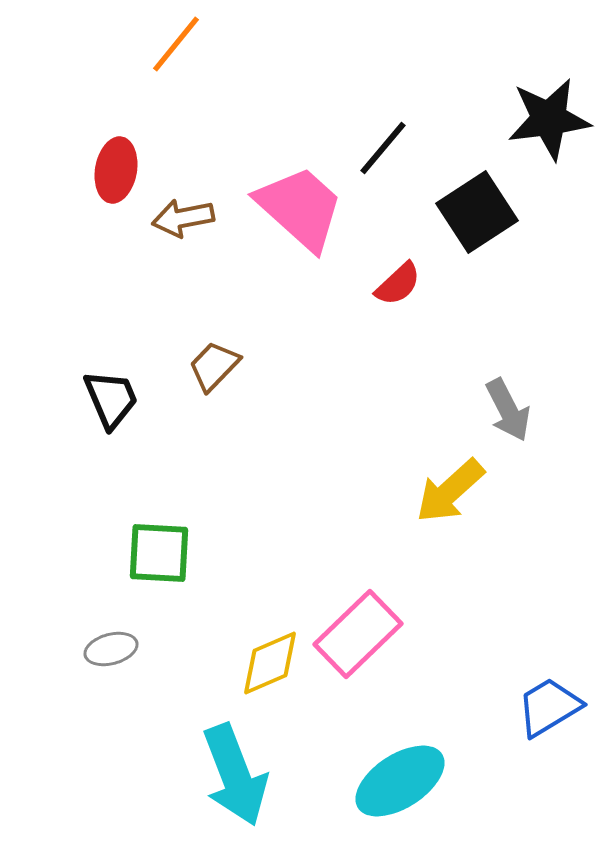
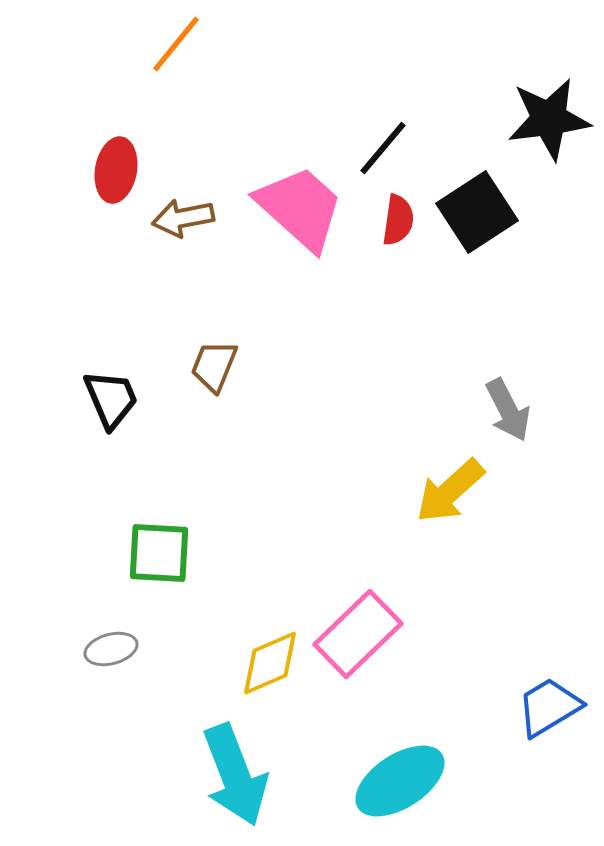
red semicircle: moved 64 px up; rotated 39 degrees counterclockwise
brown trapezoid: rotated 22 degrees counterclockwise
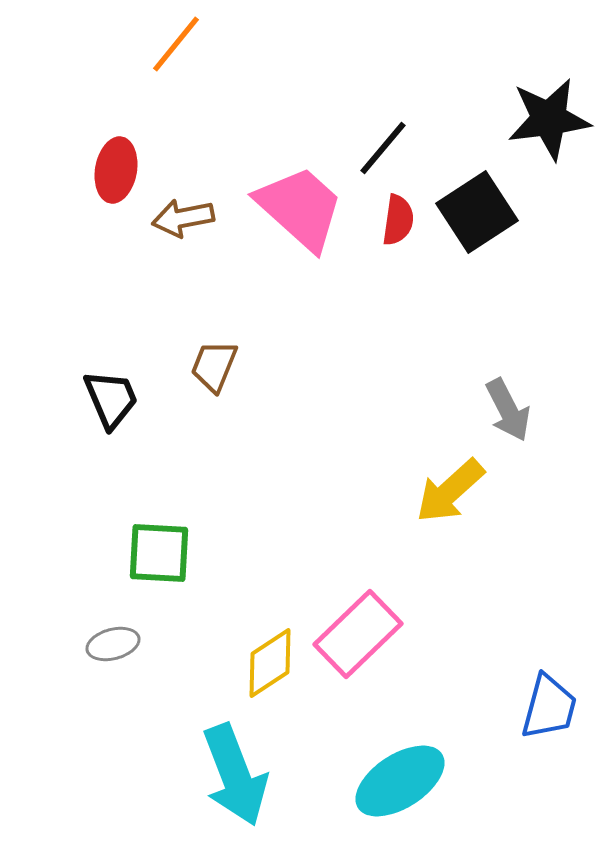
gray ellipse: moved 2 px right, 5 px up
yellow diamond: rotated 10 degrees counterclockwise
blue trapezoid: rotated 136 degrees clockwise
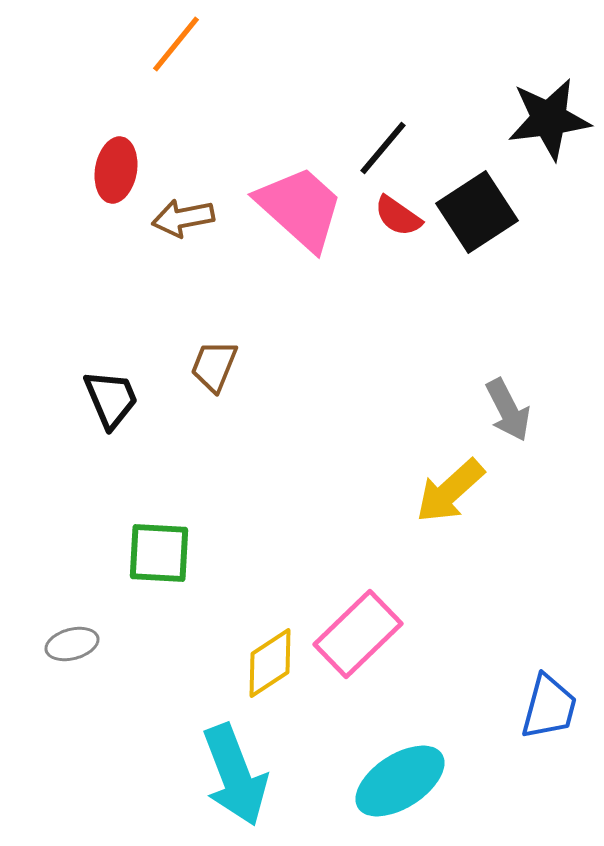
red semicircle: moved 4 px up; rotated 117 degrees clockwise
gray ellipse: moved 41 px left
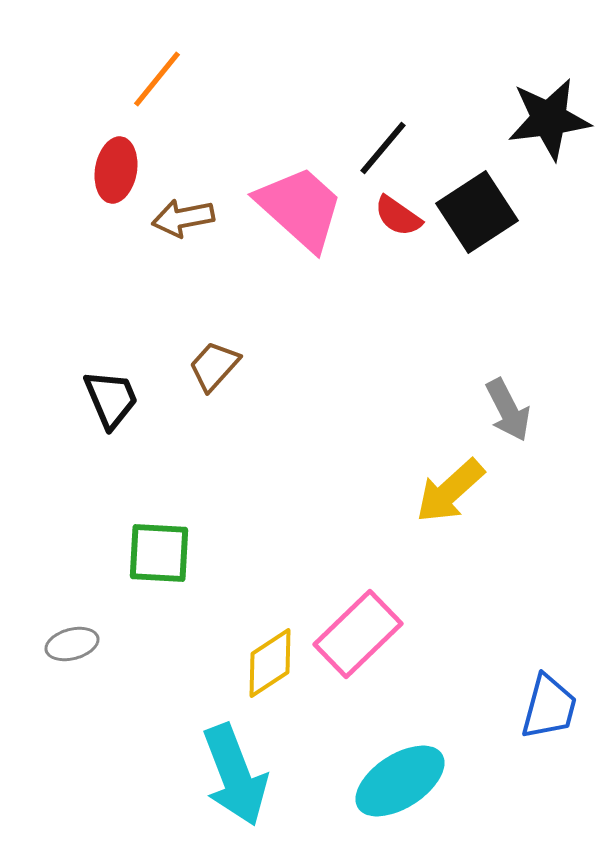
orange line: moved 19 px left, 35 px down
brown trapezoid: rotated 20 degrees clockwise
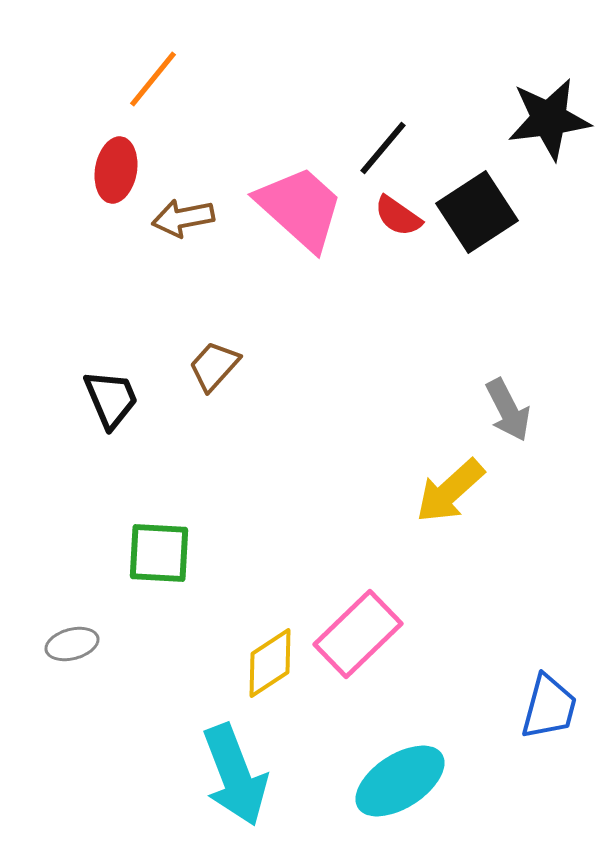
orange line: moved 4 px left
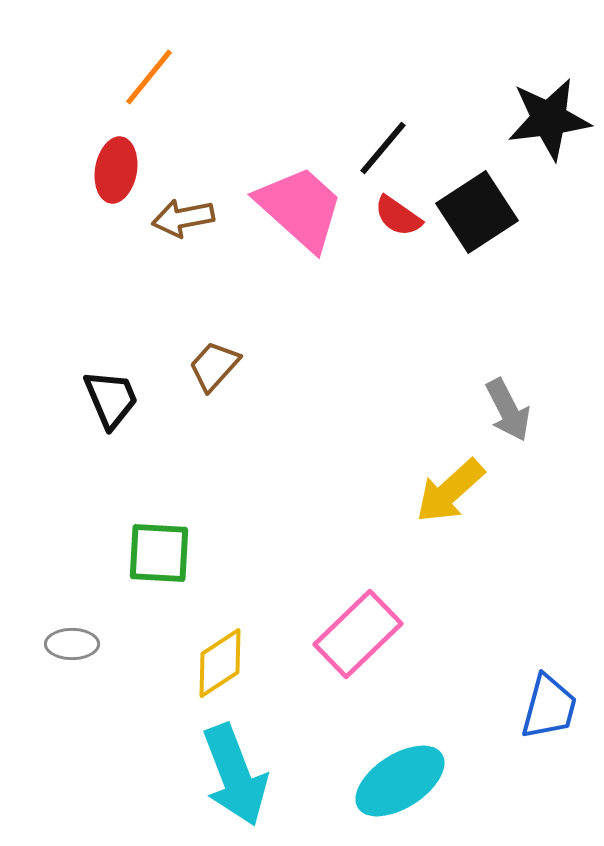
orange line: moved 4 px left, 2 px up
gray ellipse: rotated 15 degrees clockwise
yellow diamond: moved 50 px left
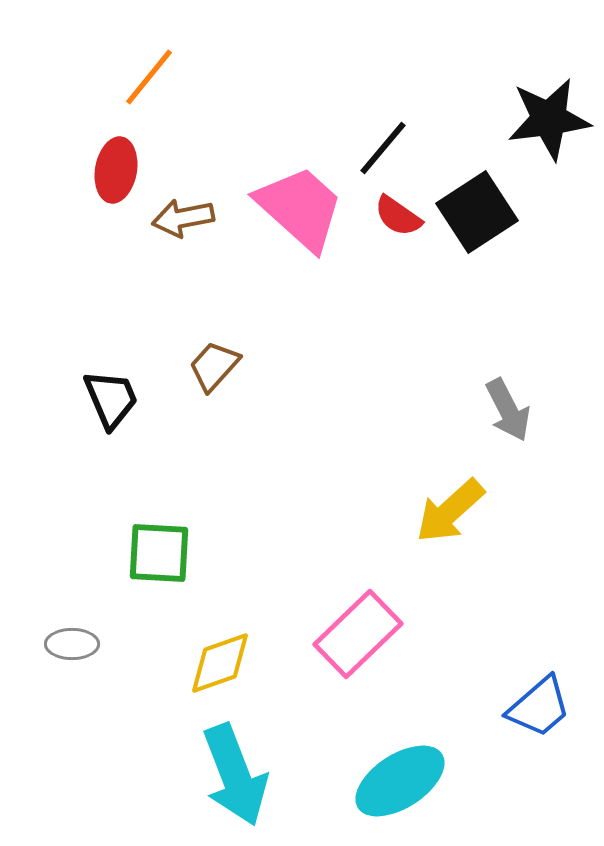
yellow arrow: moved 20 px down
yellow diamond: rotated 14 degrees clockwise
blue trapezoid: moved 10 px left; rotated 34 degrees clockwise
